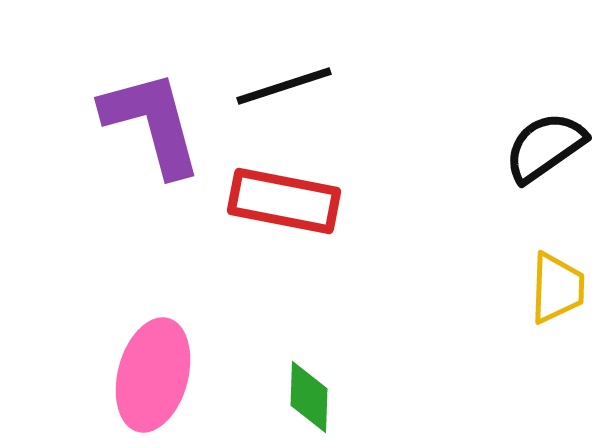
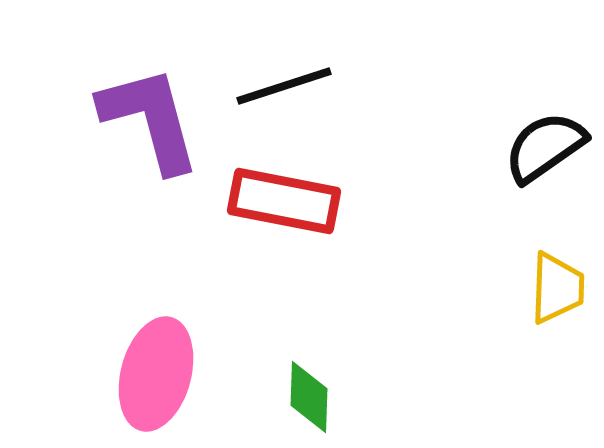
purple L-shape: moved 2 px left, 4 px up
pink ellipse: moved 3 px right, 1 px up
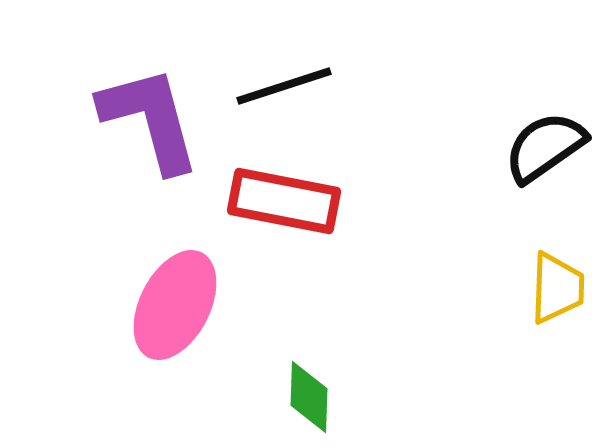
pink ellipse: moved 19 px right, 69 px up; rotated 12 degrees clockwise
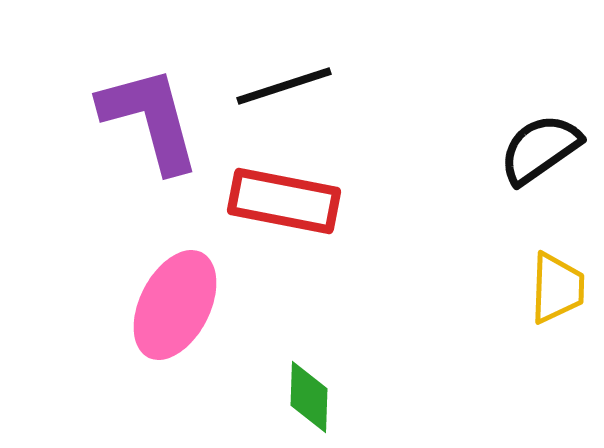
black semicircle: moved 5 px left, 2 px down
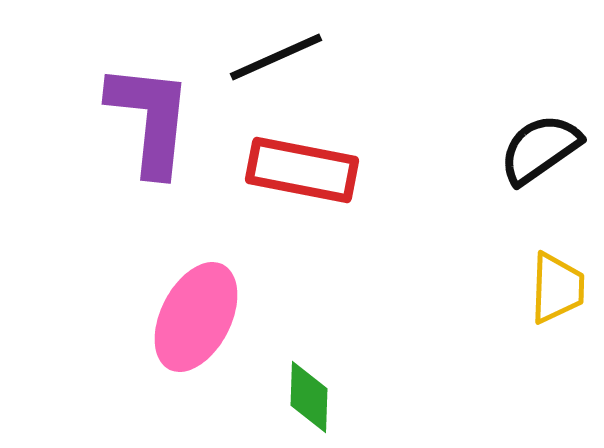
black line: moved 8 px left, 29 px up; rotated 6 degrees counterclockwise
purple L-shape: rotated 21 degrees clockwise
red rectangle: moved 18 px right, 31 px up
pink ellipse: moved 21 px right, 12 px down
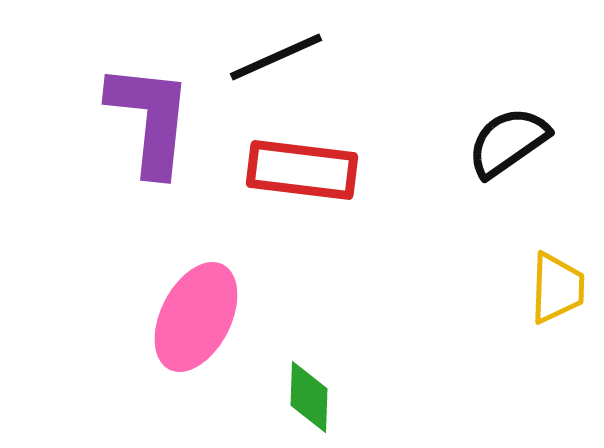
black semicircle: moved 32 px left, 7 px up
red rectangle: rotated 4 degrees counterclockwise
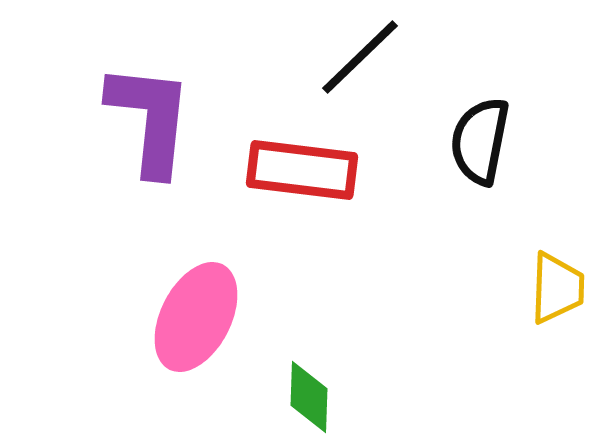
black line: moved 84 px right; rotated 20 degrees counterclockwise
black semicircle: moved 28 px left, 1 px up; rotated 44 degrees counterclockwise
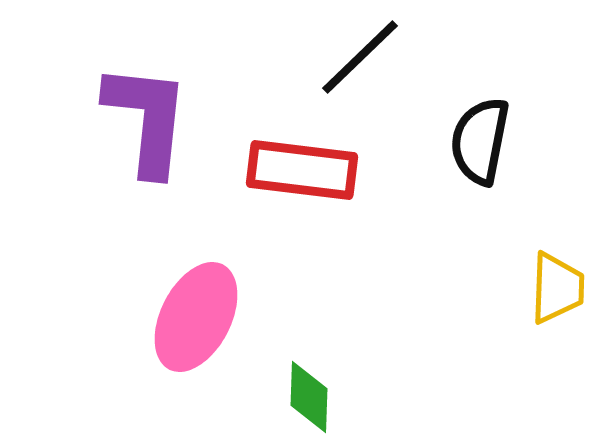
purple L-shape: moved 3 px left
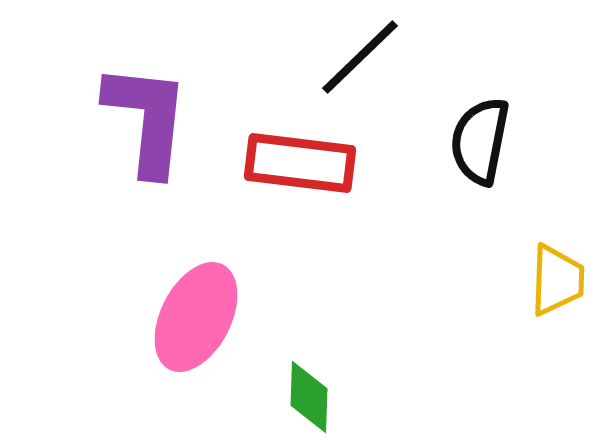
red rectangle: moved 2 px left, 7 px up
yellow trapezoid: moved 8 px up
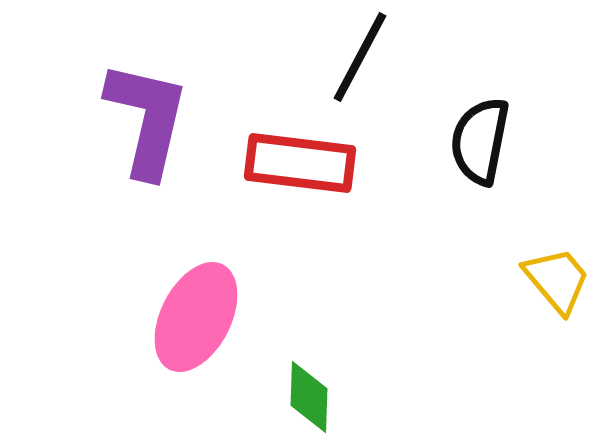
black line: rotated 18 degrees counterclockwise
purple L-shape: rotated 7 degrees clockwise
yellow trapezoid: rotated 42 degrees counterclockwise
